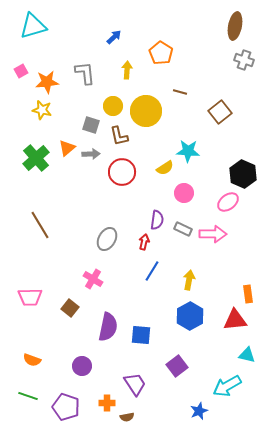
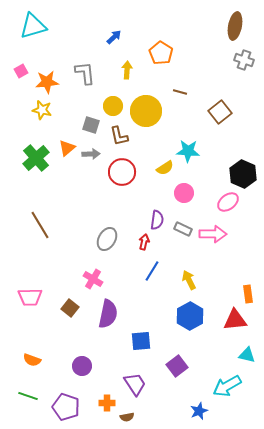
yellow arrow at (189, 280): rotated 36 degrees counterclockwise
purple semicircle at (108, 327): moved 13 px up
blue square at (141, 335): moved 6 px down; rotated 10 degrees counterclockwise
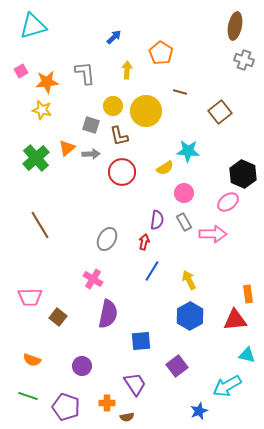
gray rectangle at (183, 229): moved 1 px right, 7 px up; rotated 36 degrees clockwise
brown square at (70, 308): moved 12 px left, 9 px down
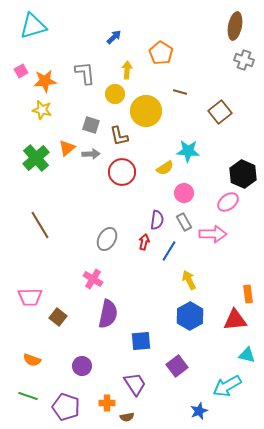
orange star at (47, 82): moved 2 px left, 1 px up
yellow circle at (113, 106): moved 2 px right, 12 px up
blue line at (152, 271): moved 17 px right, 20 px up
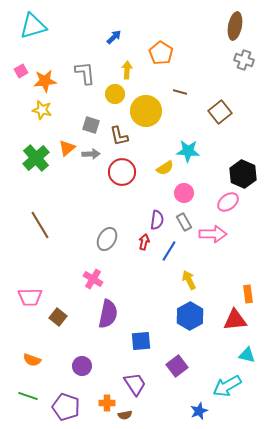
brown semicircle at (127, 417): moved 2 px left, 2 px up
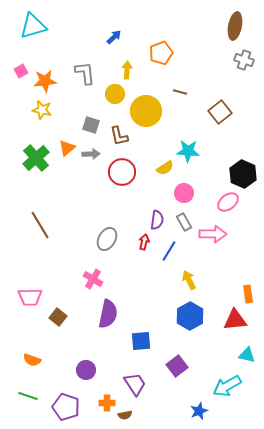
orange pentagon at (161, 53): rotated 20 degrees clockwise
purple circle at (82, 366): moved 4 px right, 4 px down
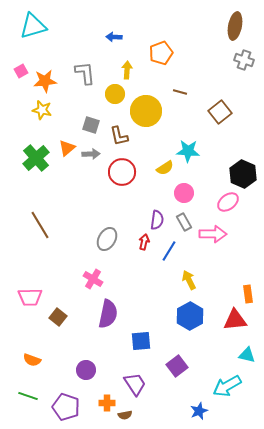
blue arrow at (114, 37): rotated 133 degrees counterclockwise
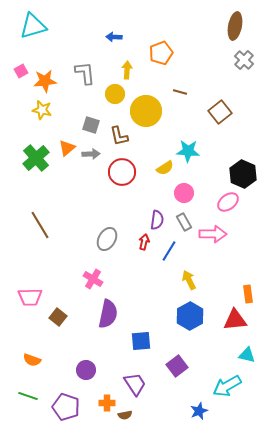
gray cross at (244, 60): rotated 24 degrees clockwise
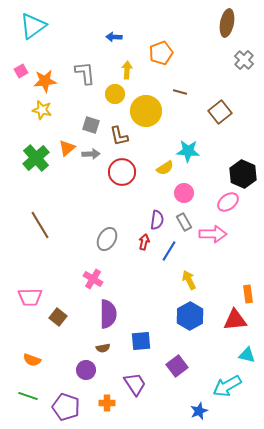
cyan triangle at (33, 26): rotated 20 degrees counterclockwise
brown ellipse at (235, 26): moved 8 px left, 3 px up
purple semicircle at (108, 314): rotated 12 degrees counterclockwise
brown semicircle at (125, 415): moved 22 px left, 67 px up
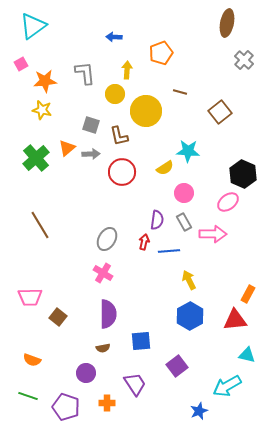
pink square at (21, 71): moved 7 px up
blue line at (169, 251): rotated 55 degrees clockwise
pink cross at (93, 279): moved 10 px right, 6 px up
orange rectangle at (248, 294): rotated 36 degrees clockwise
purple circle at (86, 370): moved 3 px down
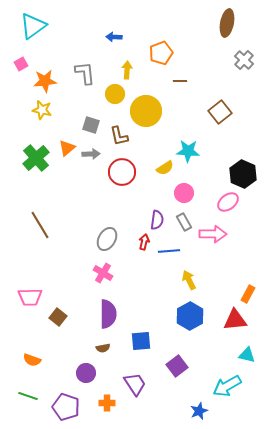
brown line at (180, 92): moved 11 px up; rotated 16 degrees counterclockwise
